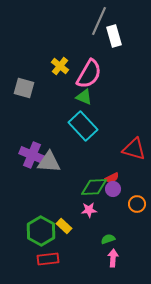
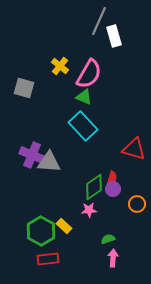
red semicircle: rotated 48 degrees counterclockwise
green diamond: rotated 32 degrees counterclockwise
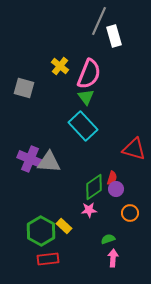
pink semicircle: rotated 8 degrees counterclockwise
green triangle: moved 2 px right; rotated 30 degrees clockwise
purple cross: moved 2 px left, 4 px down
purple circle: moved 3 px right
orange circle: moved 7 px left, 9 px down
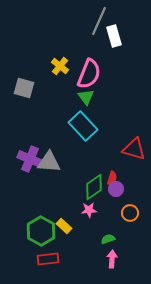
pink arrow: moved 1 px left, 1 px down
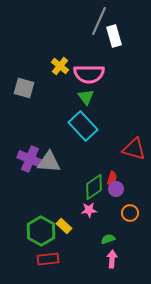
pink semicircle: rotated 68 degrees clockwise
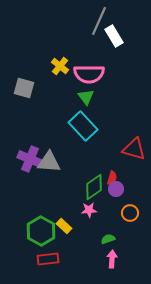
white rectangle: rotated 15 degrees counterclockwise
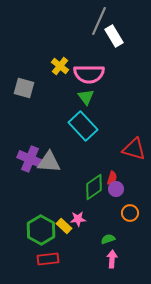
pink star: moved 11 px left, 9 px down
green hexagon: moved 1 px up
